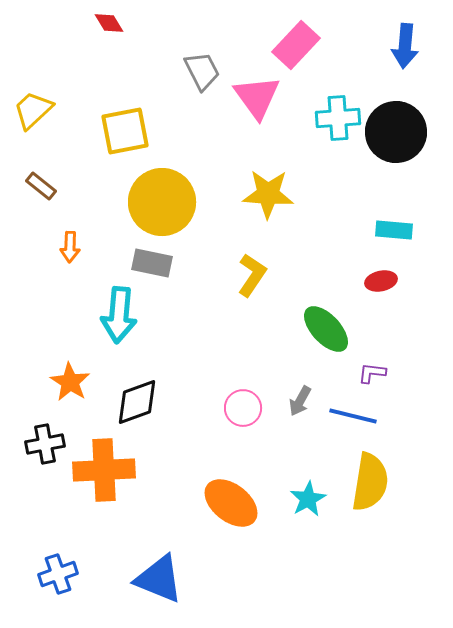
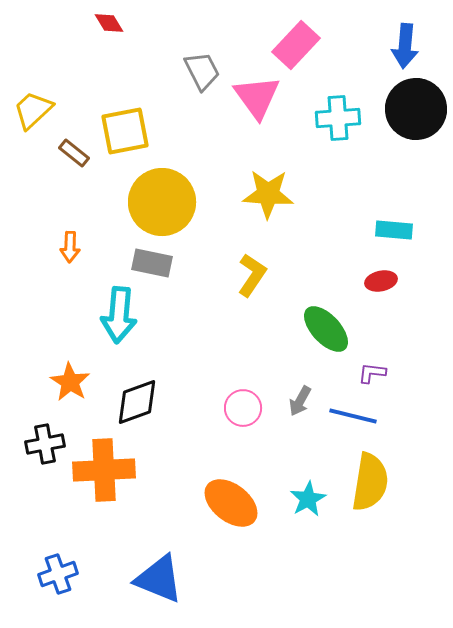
black circle: moved 20 px right, 23 px up
brown rectangle: moved 33 px right, 33 px up
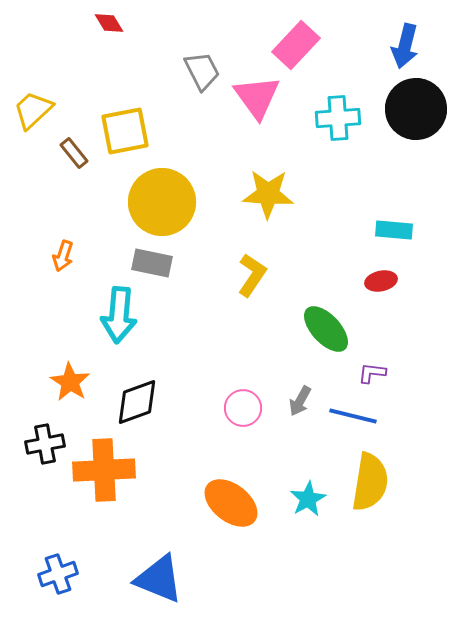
blue arrow: rotated 9 degrees clockwise
brown rectangle: rotated 12 degrees clockwise
orange arrow: moved 7 px left, 9 px down; rotated 16 degrees clockwise
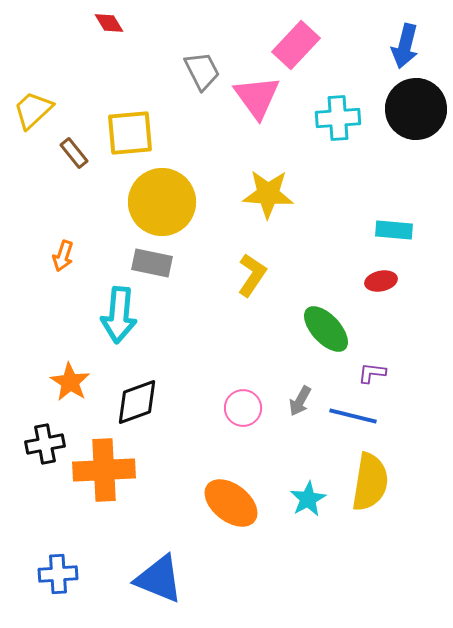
yellow square: moved 5 px right, 2 px down; rotated 6 degrees clockwise
blue cross: rotated 15 degrees clockwise
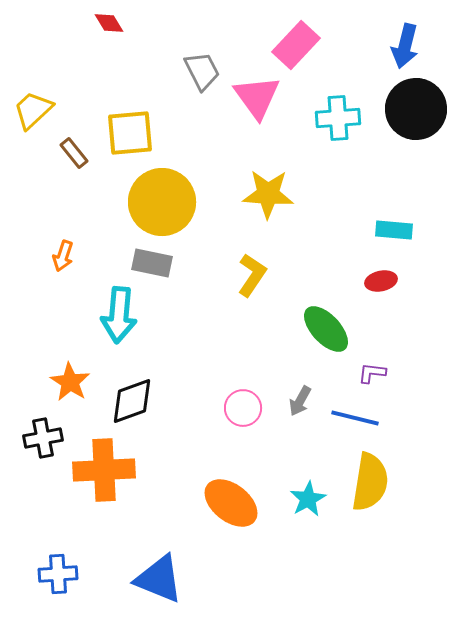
black diamond: moved 5 px left, 1 px up
blue line: moved 2 px right, 2 px down
black cross: moved 2 px left, 6 px up
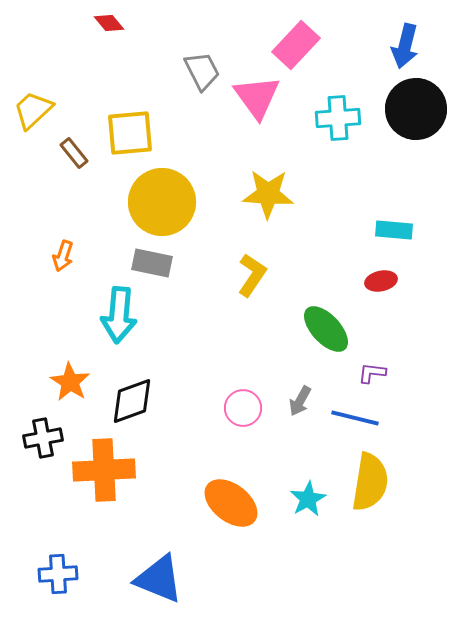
red diamond: rotated 8 degrees counterclockwise
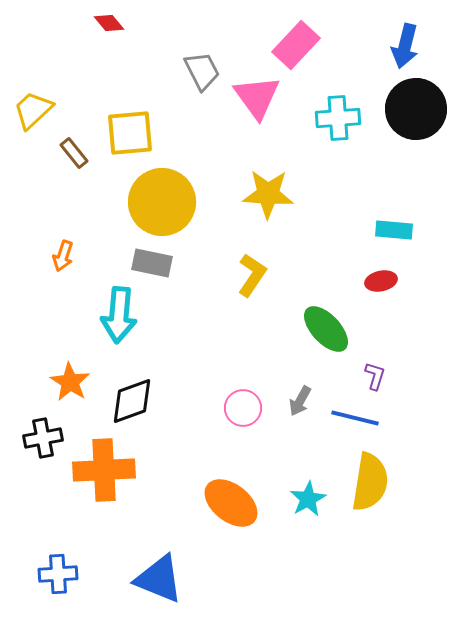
purple L-shape: moved 3 px right, 3 px down; rotated 100 degrees clockwise
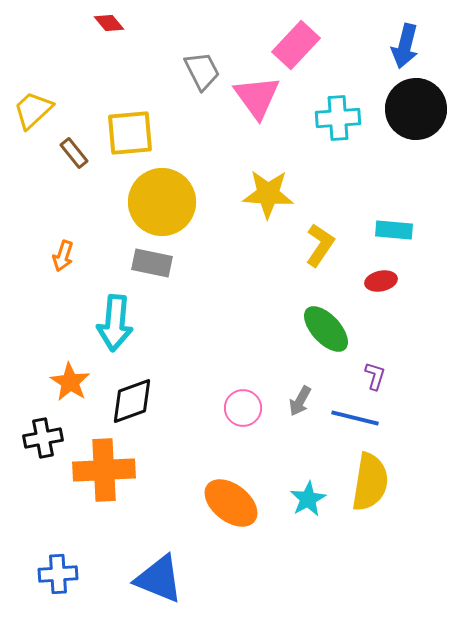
yellow L-shape: moved 68 px right, 30 px up
cyan arrow: moved 4 px left, 8 px down
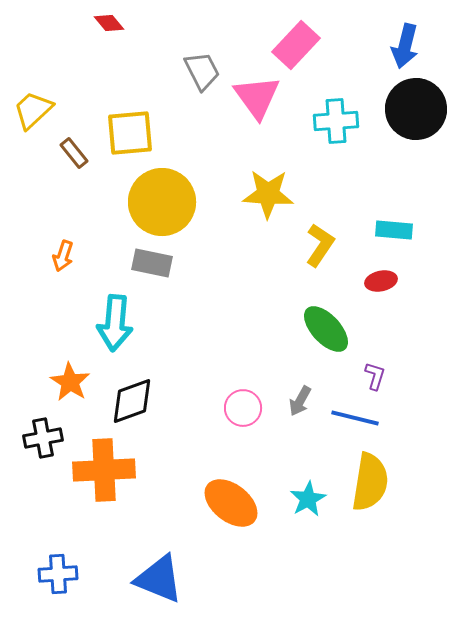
cyan cross: moved 2 px left, 3 px down
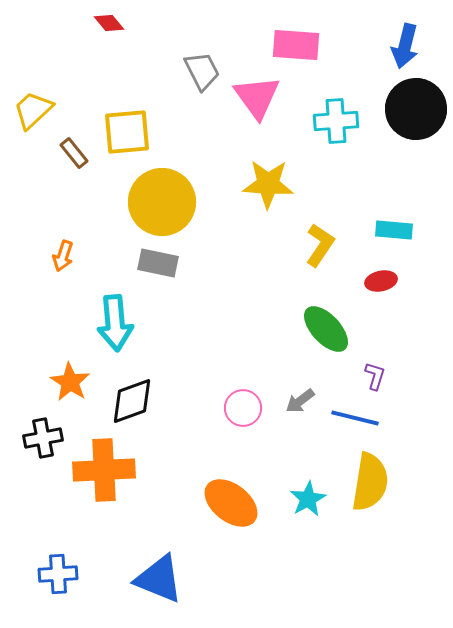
pink rectangle: rotated 51 degrees clockwise
yellow square: moved 3 px left, 1 px up
yellow star: moved 10 px up
gray rectangle: moved 6 px right
cyan arrow: rotated 10 degrees counterclockwise
gray arrow: rotated 24 degrees clockwise
